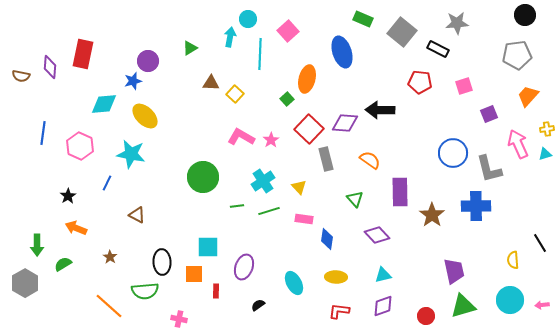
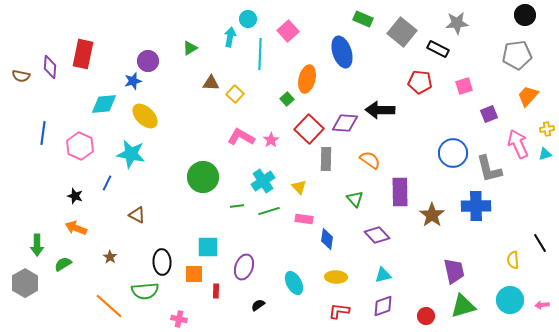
gray rectangle at (326, 159): rotated 15 degrees clockwise
black star at (68, 196): moved 7 px right; rotated 21 degrees counterclockwise
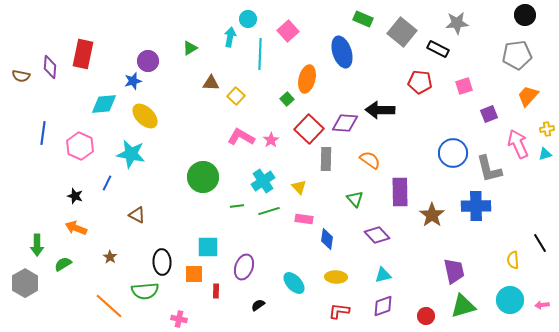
yellow square at (235, 94): moved 1 px right, 2 px down
cyan ellipse at (294, 283): rotated 15 degrees counterclockwise
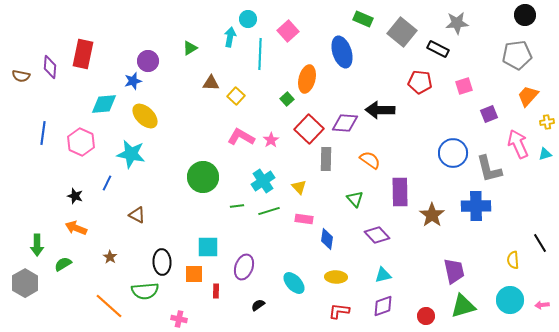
yellow cross at (547, 129): moved 7 px up
pink hexagon at (80, 146): moved 1 px right, 4 px up
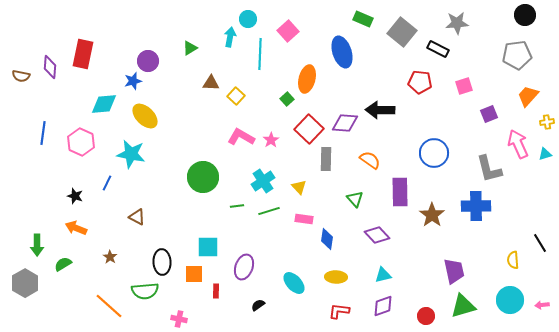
blue circle at (453, 153): moved 19 px left
brown triangle at (137, 215): moved 2 px down
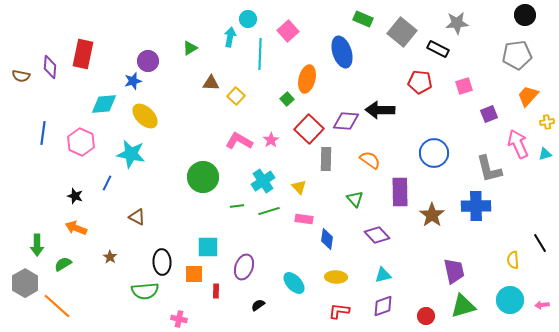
purple diamond at (345, 123): moved 1 px right, 2 px up
pink L-shape at (241, 137): moved 2 px left, 4 px down
orange line at (109, 306): moved 52 px left
